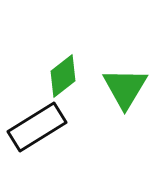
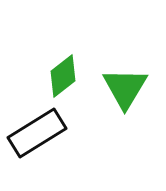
black rectangle: moved 6 px down
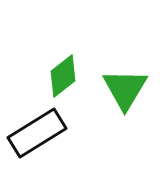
green triangle: moved 1 px down
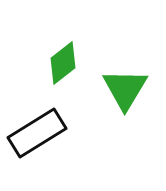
green diamond: moved 13 px up
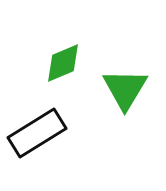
green diamond: rotated 15 degrees clockwise
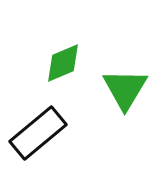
black rectangle: moved 1 px right; rotated 8 degrees counterclockwise
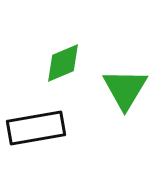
black rectangle: moved 2 px left, 5 px up; rotated 30 degrees clockwise
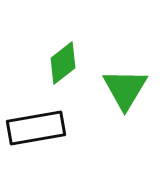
green diamond: rotated 15 degrees counterclockwise
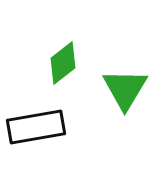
black rectangle: moved 1 px up
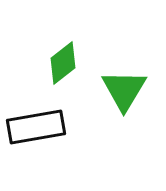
green triangle: moved 1 px left, 1 px down
